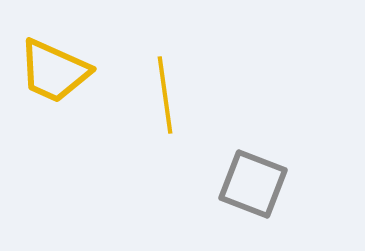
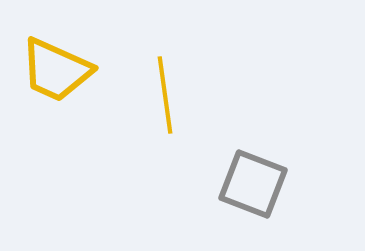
yellow trapezoid: moved 2 px right, 1 px up
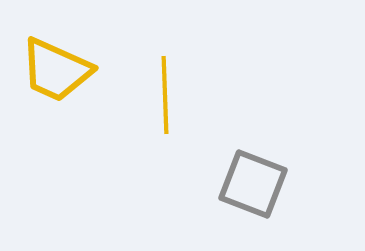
yellow line: rotated 6 degrees clockwise
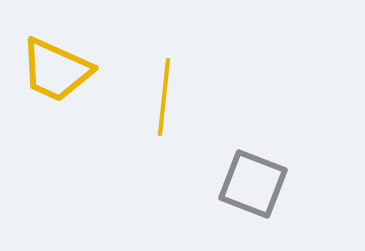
yellow line: moved 1 px left, 2 px down; rotated 8 degrees clockwise
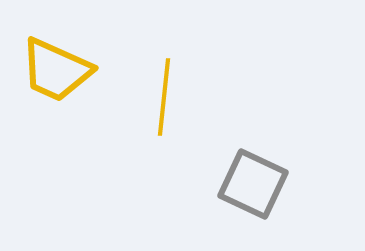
gray square: rotated 4 degrees clockwise
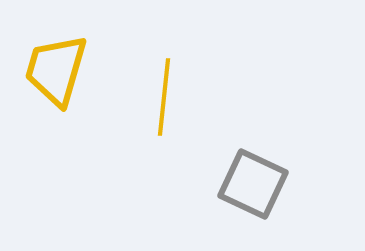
yellow trapezoid: rotated 82 degrees clockwise
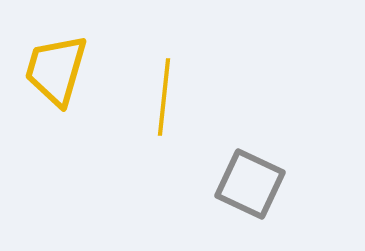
gray square: moved 3 px left
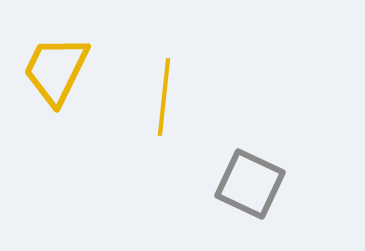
yellow trapezoid: rotated 10 degrees clockwise
